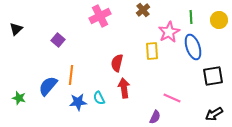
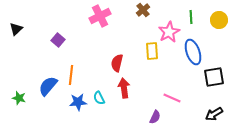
blue ellipse: moved 5 px down
black square: moved 1 px right, 1 px down
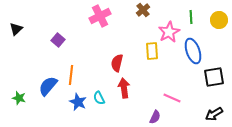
blue ellipse: moved 1 px up
blue star: rotated 30 degrees clockwise
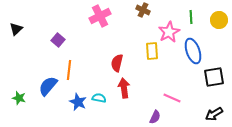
brown cross: rotated 24 degrees counterclockwise
orange line: moved 2 px left, 5 px up
cyan semicircle: rotated 128 degrees clockwise
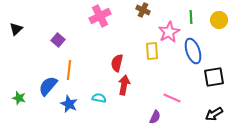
red arrow: moved 3 px up; rotated 18 degrees clockwise
blue star: moved 9 px left, 2 px down
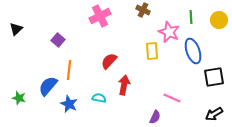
pink star: rotated 20 degrees counterclockwise
red semicircle: moved 8 px left, 2 px up; rotated 30 degrees clockwise
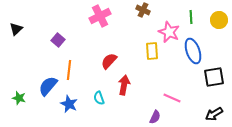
cyan semicircle: rotated 120 degrees counterclockwise
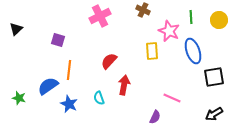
pink star: moved 1 px up
purple square: rotated 24 degrees counterclockwise
blue semicircle: rotated 15 degrees clockwise
